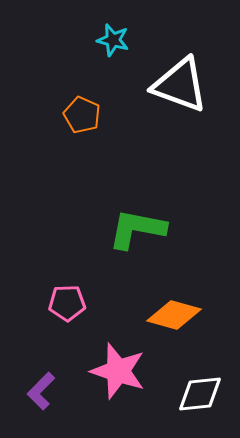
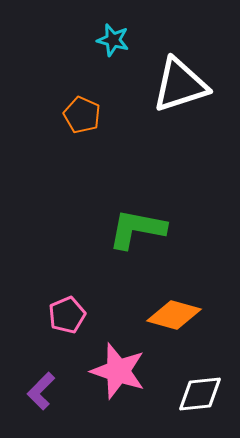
white triangle: rotated 38 degrees counterclockwise
pink pentagon: moved 12 px down; rotated 21 degrees counterclockwise
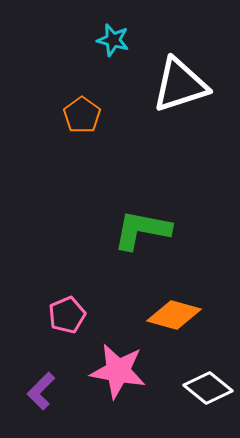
orange pentagon: rotated 12 degrees clockwise
green L-shape: moved 5 px right, 1 px down
pink star: rotated 8 degrees counterclockwise
white diamond: moved 8 px right, 6 px up; rotated 45 degrees clockwise
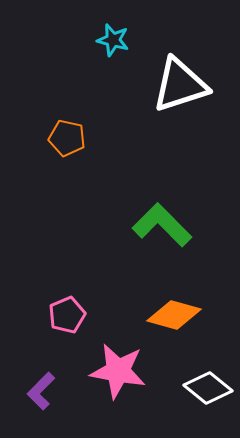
orange pentagon: moved 15 px left, 23 px down; rotated 24 degrees counterclockwise
green L-shape: moved 20 px right, 5 px up; rotated 34 degrees clockwise
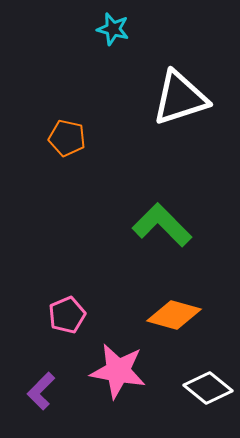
cyan star: moved 11 px up
white triangle: moved 13 px down
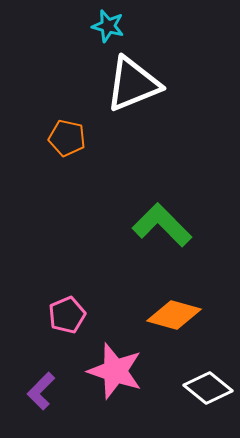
cyan star: moved 5 px left, 3 px up
white triangle: moved 47 px left, 14 px up; rotated 4 degrees counterclockwise
pink star: moved 3 px left; rotated 8 degrees clockwise
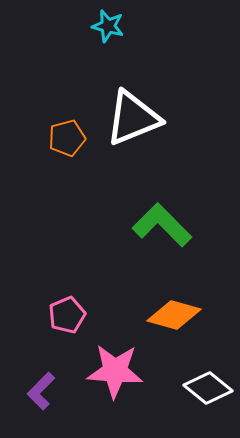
white triangle: moved 34 px down
orange pentagon: rotated 27 degrees counterclockwise
pink star: rotated 14 degrees counterclockwise
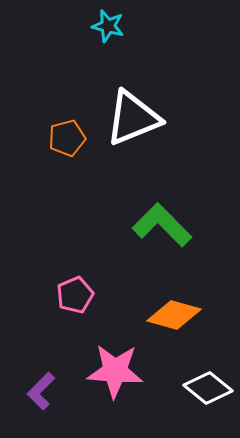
pink pentagon: moved 8 px right, 20 px up
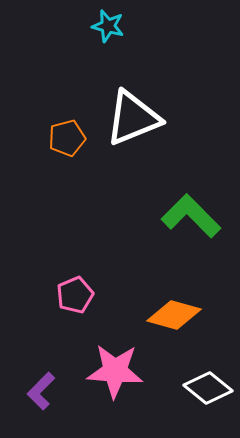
green L-shape: moved 29 px right, 9 px up
